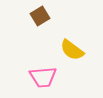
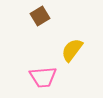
yellow semicircle: rotated 90 degrees clockwise
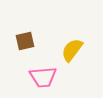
brown square: moved 15 px left, 25 px down; rotated 18 degrees clockwise
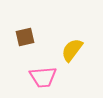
brown square: moved 4 px up
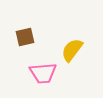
pink trapezoid: moved 4 px up
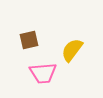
brown square: moved 4 px right, 3 px down
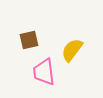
pink trapezoid: moved 1 px right, 1 px up; rotated 88 degrees clockwise
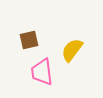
pink trapezoid: moved 2 px left
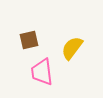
yellow semicircle: moved 2 px up
